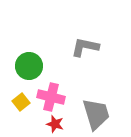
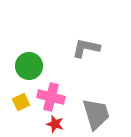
gray L-shape: moved 1 px right, 1 px down
yellow square: rotated 12 degrees clockwise
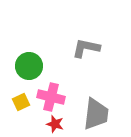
gray trapezoid: rotated 24 degrees clockwise
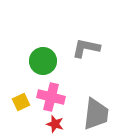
green circle: moved 14 px right, 5 px up
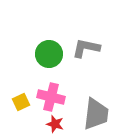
green circle: moved 6 px right, 7 px up
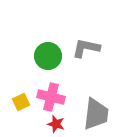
green circle: moved 1 px left, 2 px down
red star: moved 1 px right
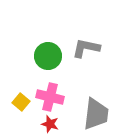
pink cross: moved 1 px left
yellow square: rotated 24 degrees counterclockwise
red star: moved 6 px left
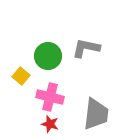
yellow square: moved 26 px up
